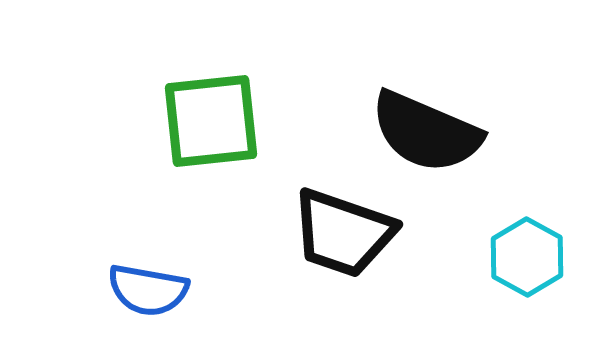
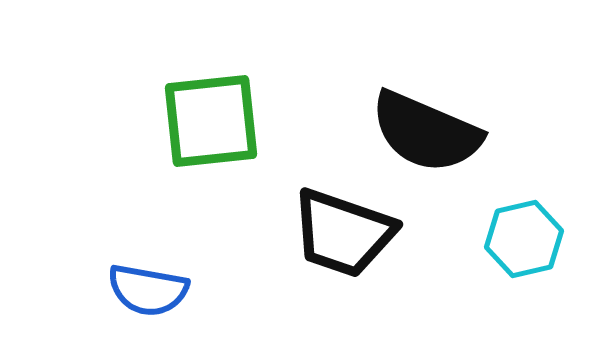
cyan hexagon: moved 3 px left, 18 px up; rotated 18 degrees clockwise
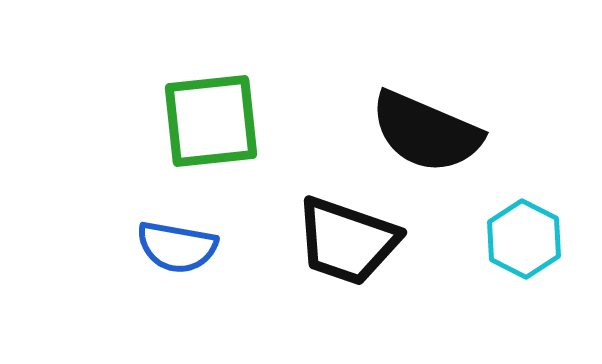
black trapezoid: moved 4 px right, 8 px down
cyan hexagon: rotated 20 degrees counterclockwise
blue semicircle: moved 29 px right, 43 px up
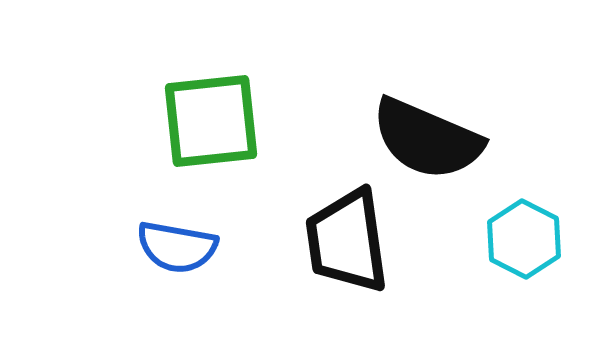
black semicircle: moved 1 px right, 7 px down
black trapezoid: rotated 63 degrees clockwise
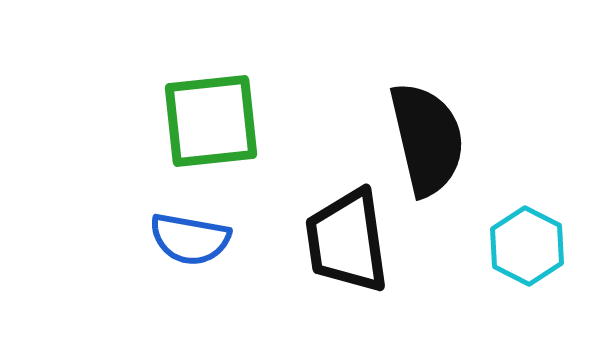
black semicircle: rotated 126 degrees counterclockwise
cyan hexagon: moved 3 px right, 7 px down
blue semicircle: moved 13 px right, 8 px up
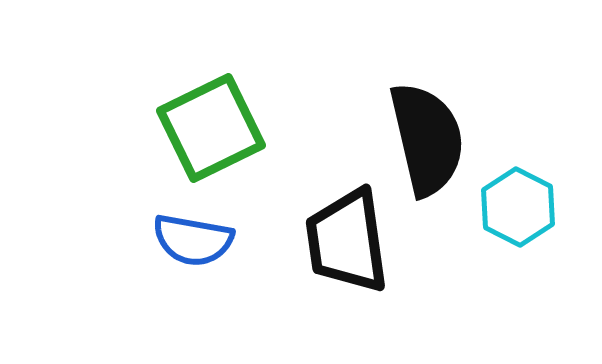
green square: moved 7 px down; rotated 20 degrees counterclockwise
blue semicircle: moved 3 px right, 1 px down
cyan hexagon: moved 9 px left, 39 px up
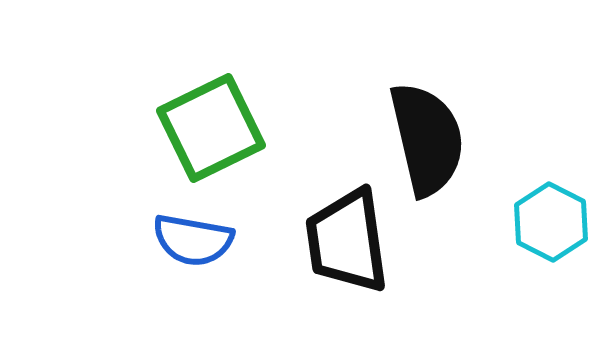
cyan hexagon: moved 33 px right, 15 px down
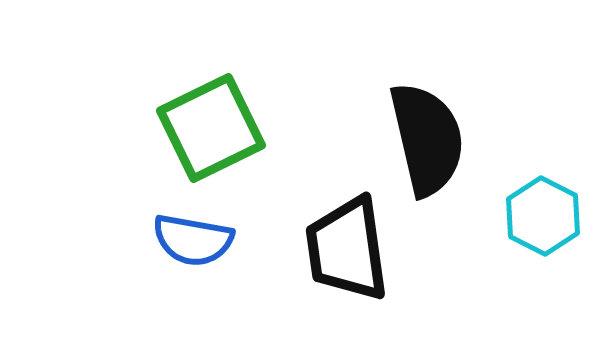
cyan hexagon: moved 8 px left, 6 px up
black trapezoid: moved 8 px down
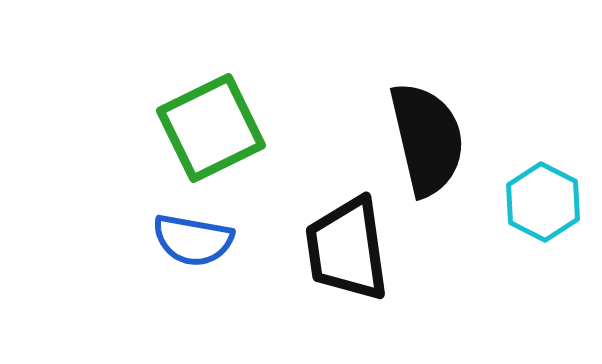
cyan hexagon: moved 14 px up
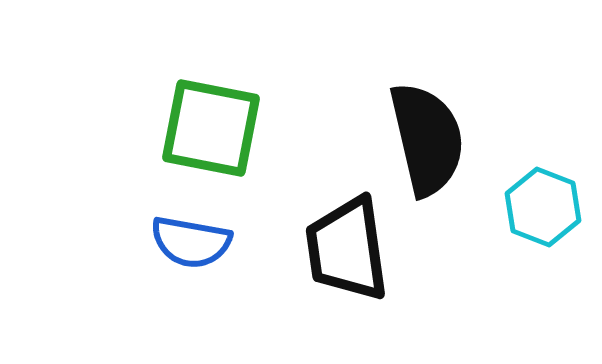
green square: rotated 37 degrees clockwise
cyan hexagon: moved 5 px down; rotated 6 degrees counterclockwise
blue semicircle: moved 2 px left, 2 px down
